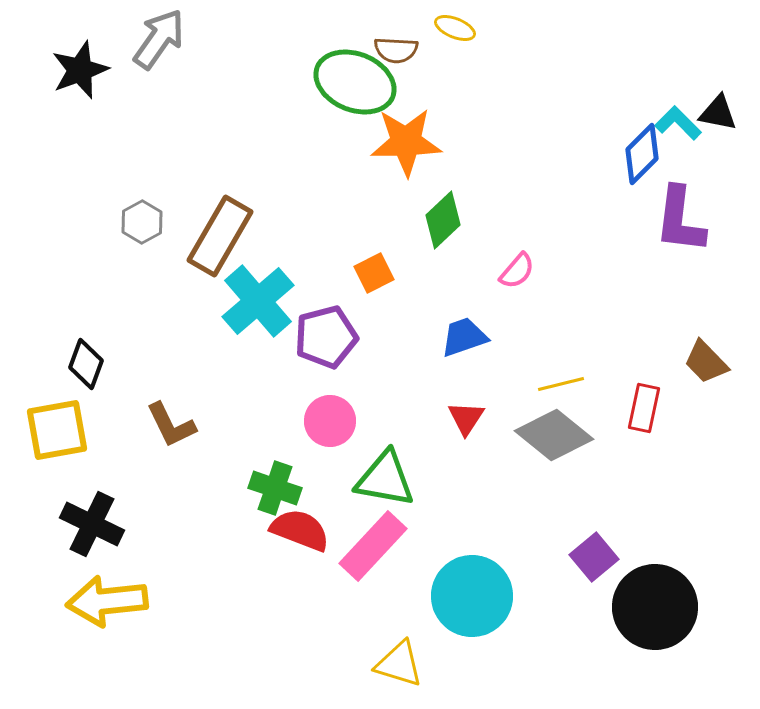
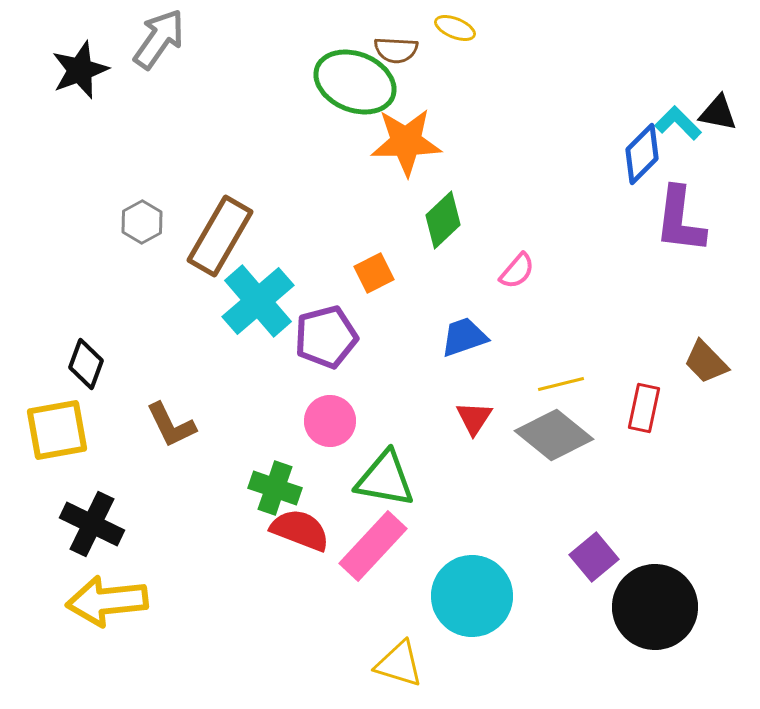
red triangle: moved 8 px right
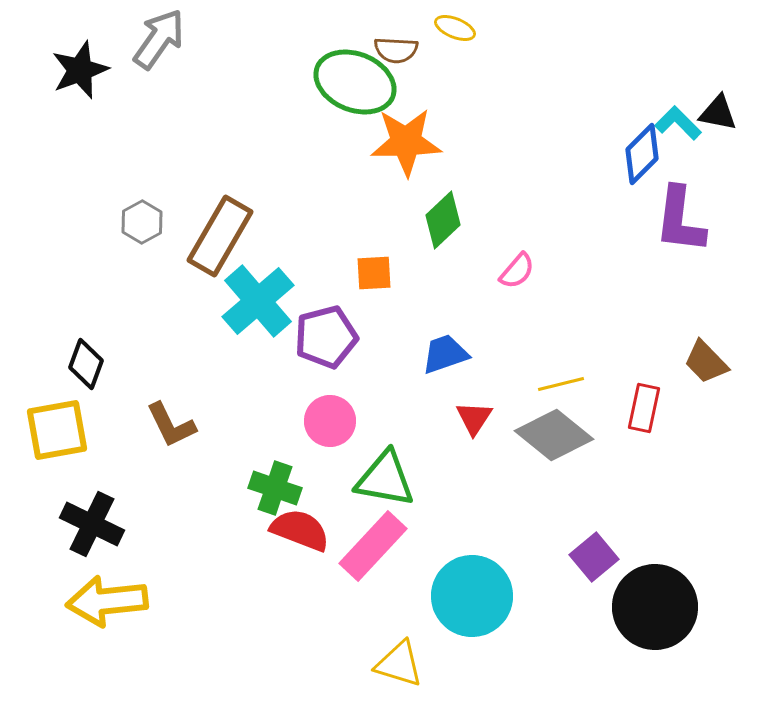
orange square: rotated 24 degrees clockwise
blue trapezoid: moved 19 px left, 17 px down
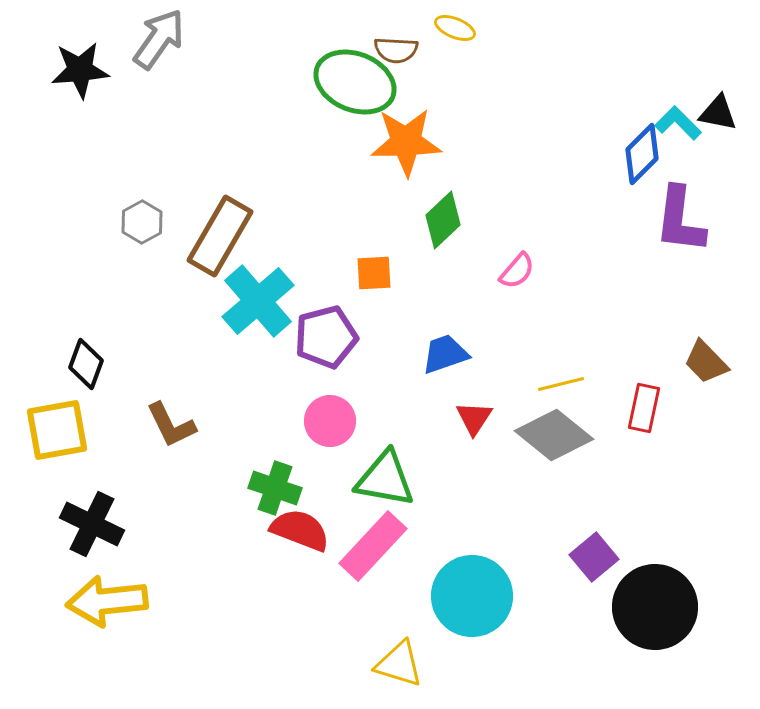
black star: rotated 16 degrees clockwise
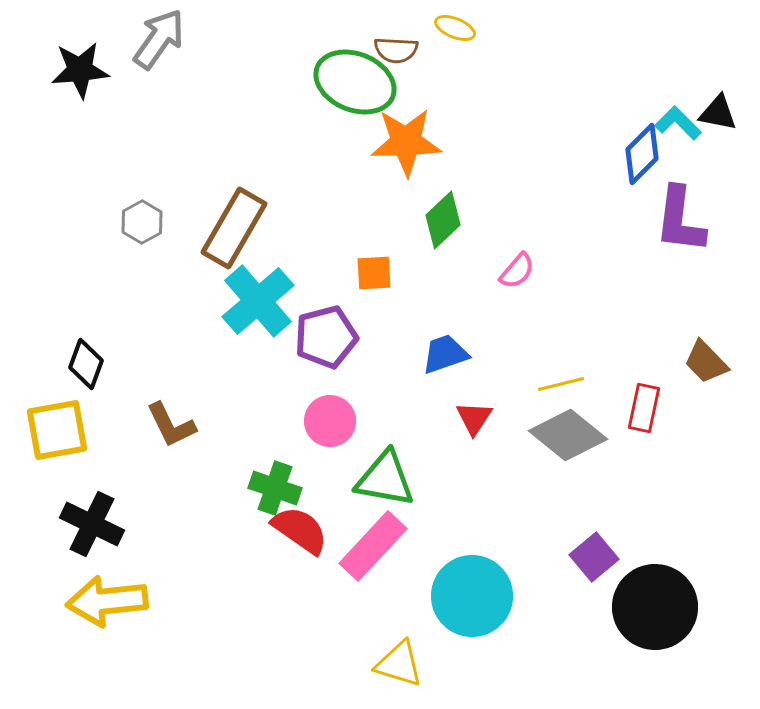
brown rectangle: moved 14 px right, 8 px up
gray diamond: moved 14 px right
red semicircle: rotated 14 degrees clockwise
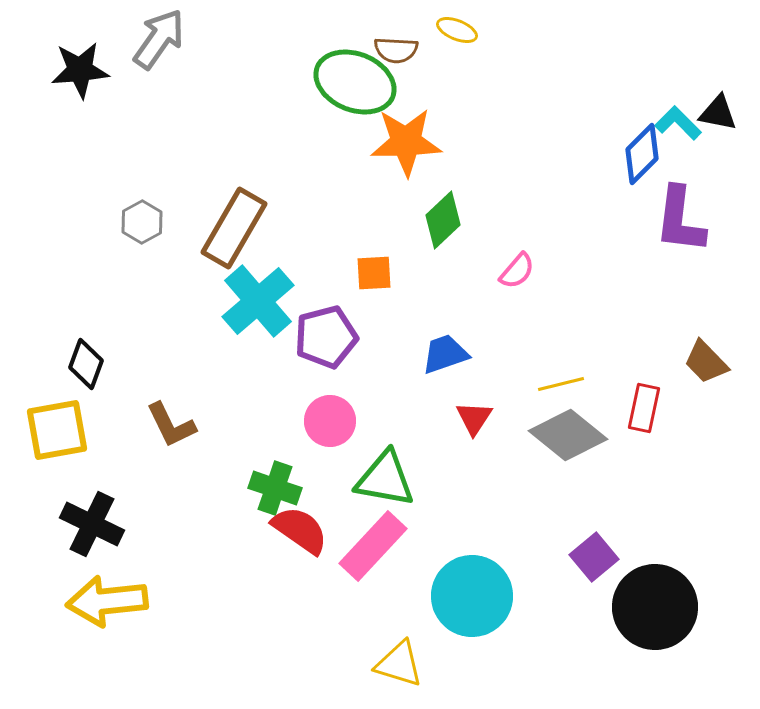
yellow ellipse: moved 2 px right, 2 px down
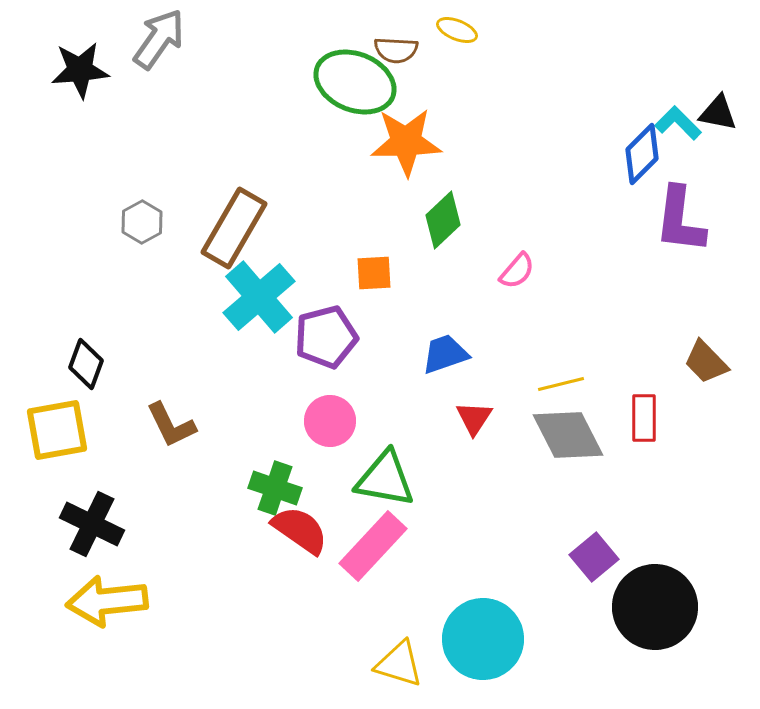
cyan cross: moved 1 px right, 4 px up
red rectangle: moved 10 px down; rotated 12 degrees counterclockwise
gray diamond: rotated 24 degrees clockwise
cyan circle: moved 11 px right, 43 px down
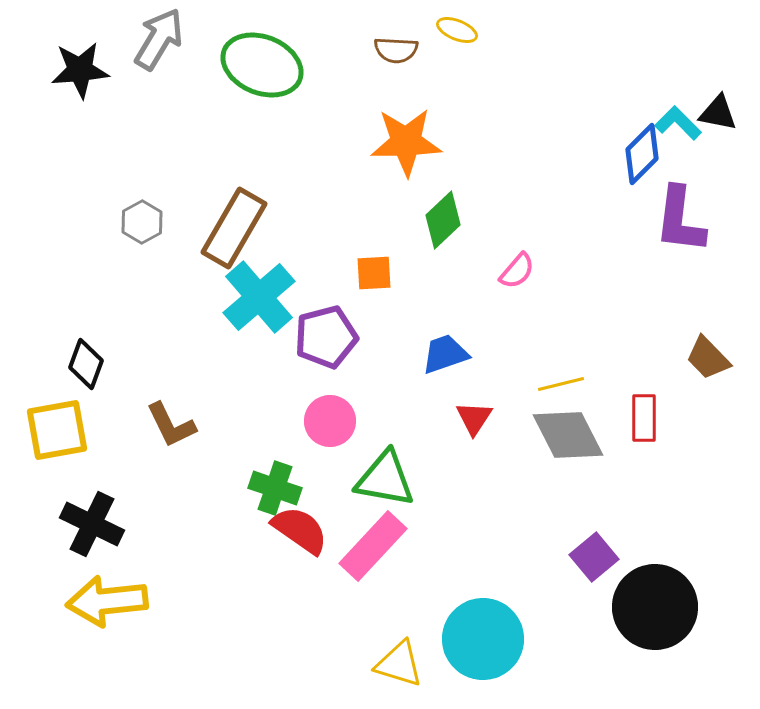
gray arrow: rotated 4 degrees counterclockwise
green ellipse: moved 93 px left, 17 px up
brown trapezoid: moved 2 px right, 4 px up
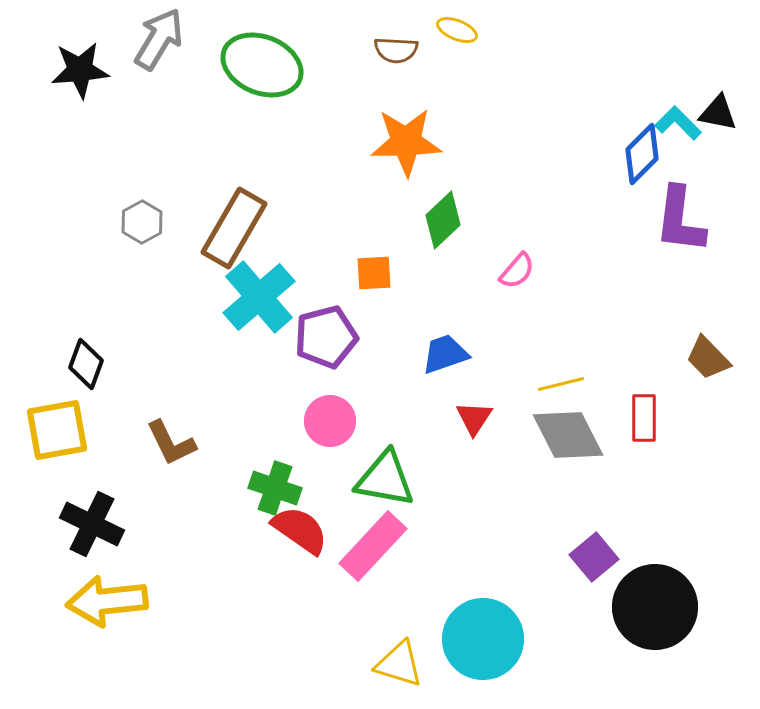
brown L-shape: moved 18 px down
